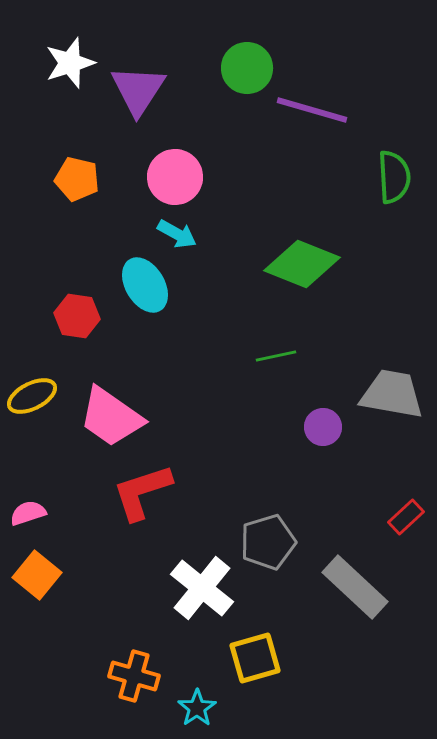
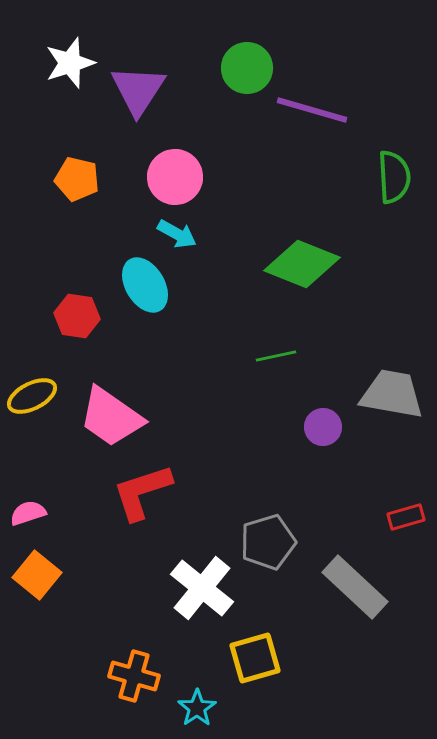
red rectangle: rotated 27 degrees clockwise
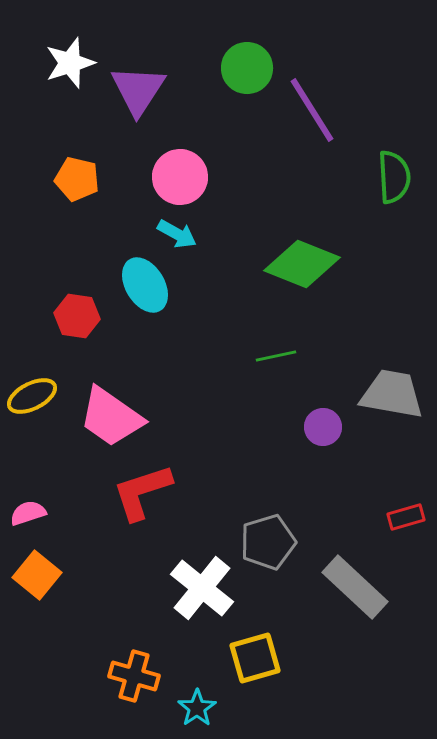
purple line: rotated 42 degrees clockwise
pink circle: moved 5 px right
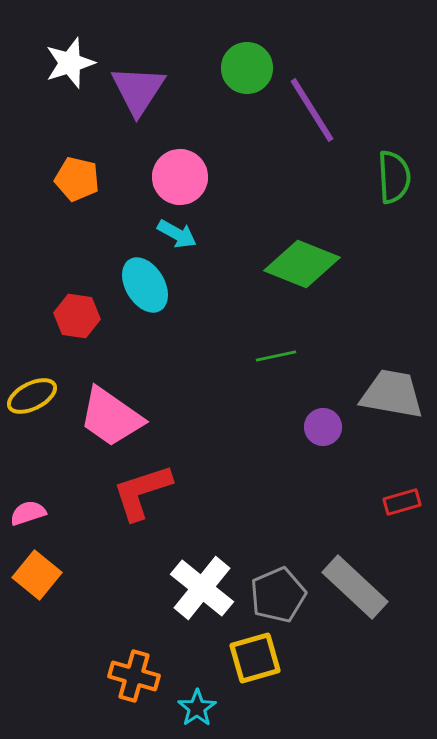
red rectangle: moved 4 px left, 15 px up
gray pentagon: moved 10 px right, 53 px down; rotated 6 degrees counterclockwise
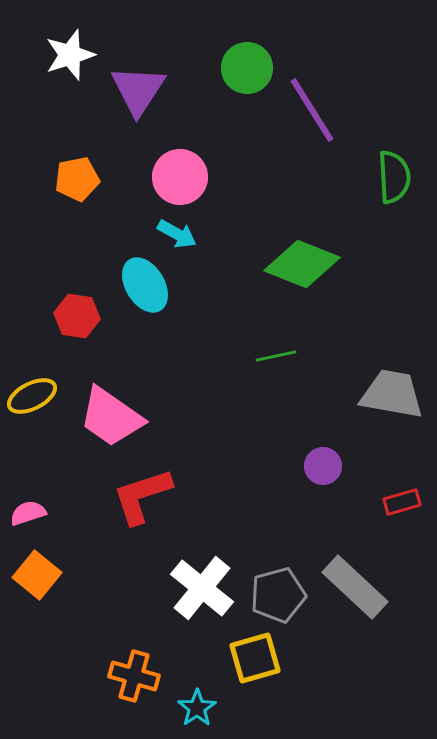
white star: moved 8 px up
orange pentagon: rotated 24 degrees counterclockwise
purple circle: moved 39 px down
red L-shape: moved 4 px down
gray pentagon: rotated 8 degrees clockwise
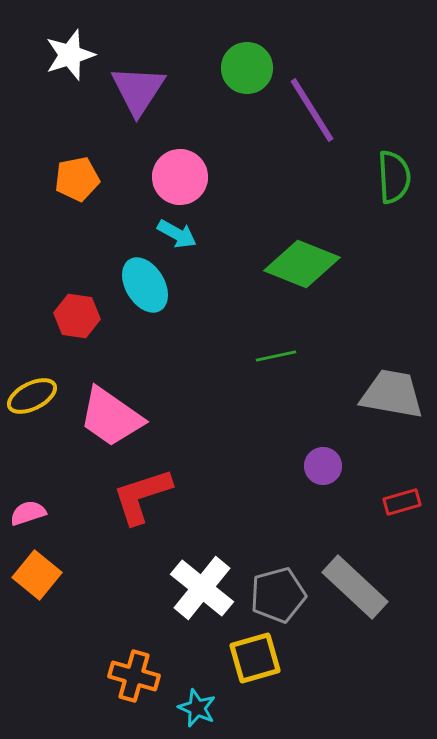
cyan star: rotated 15 degrees counterclockwise
